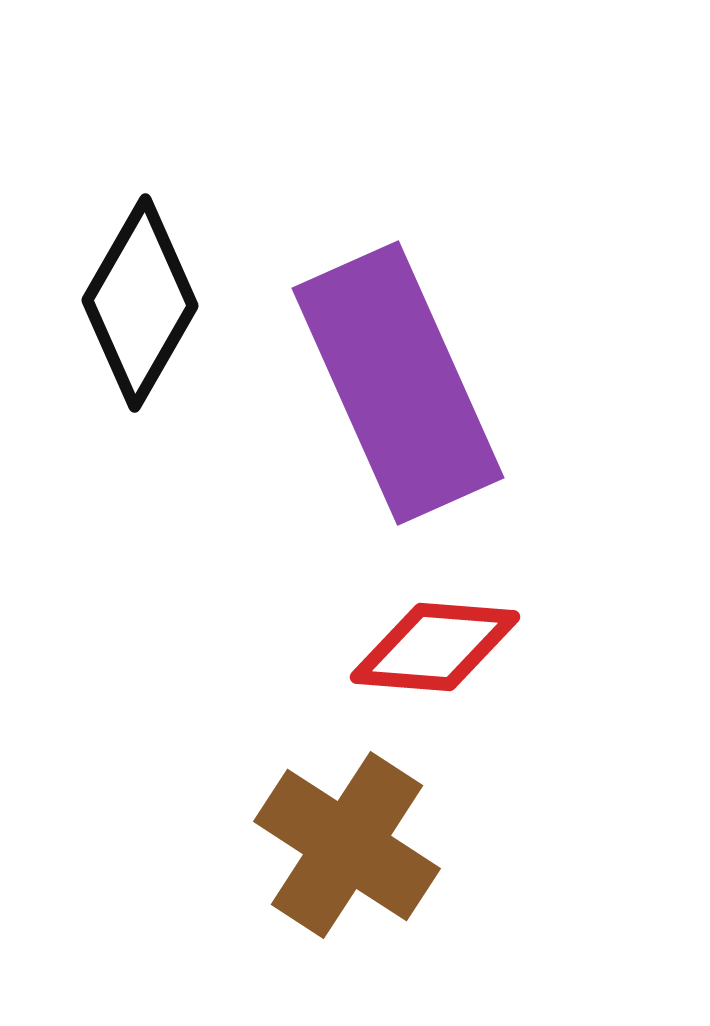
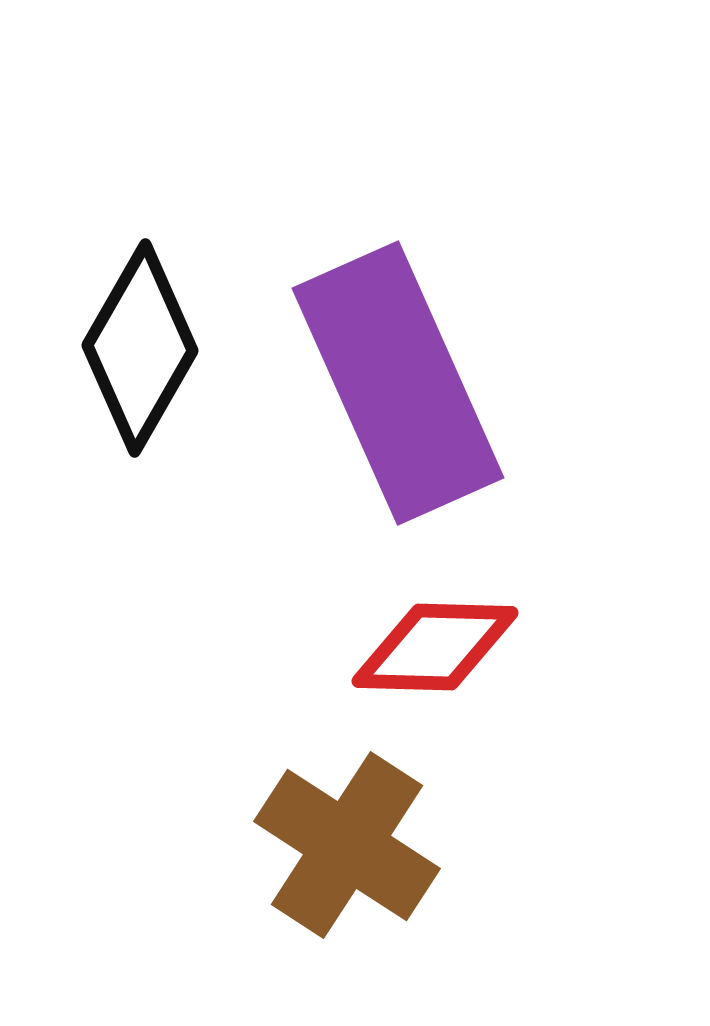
black diamond: moved 45 px down
red diamond: rotated 3 degrees counterclockwise
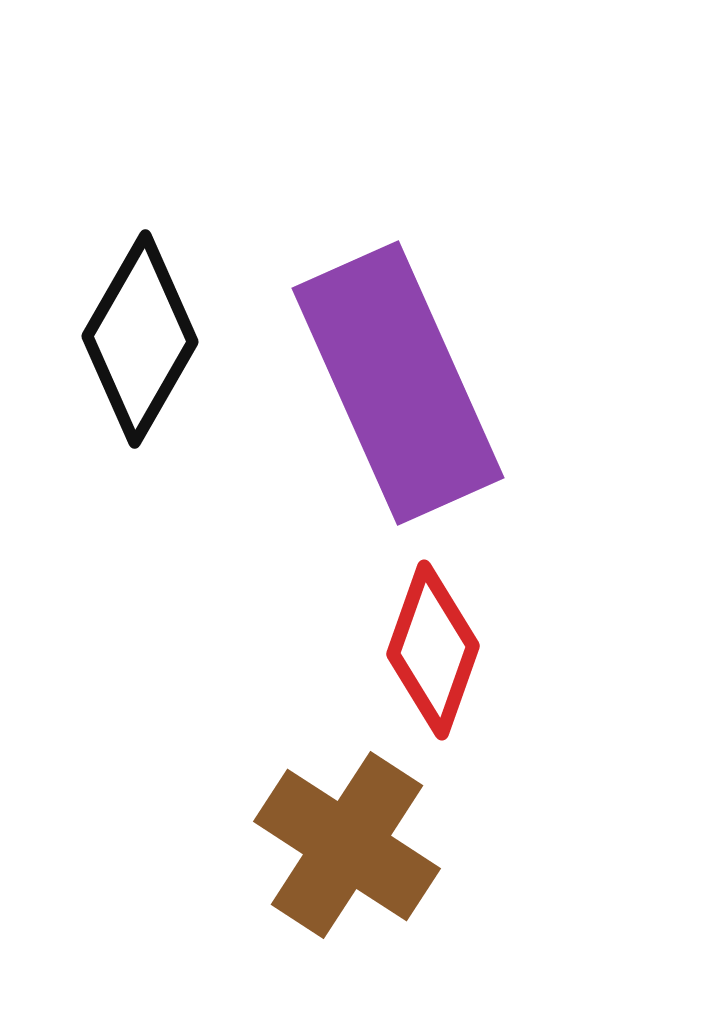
black diamond: moved 9 px up
red diamond: moved 2 px left, 3 px down; rotated 72 degrees counterclockwise
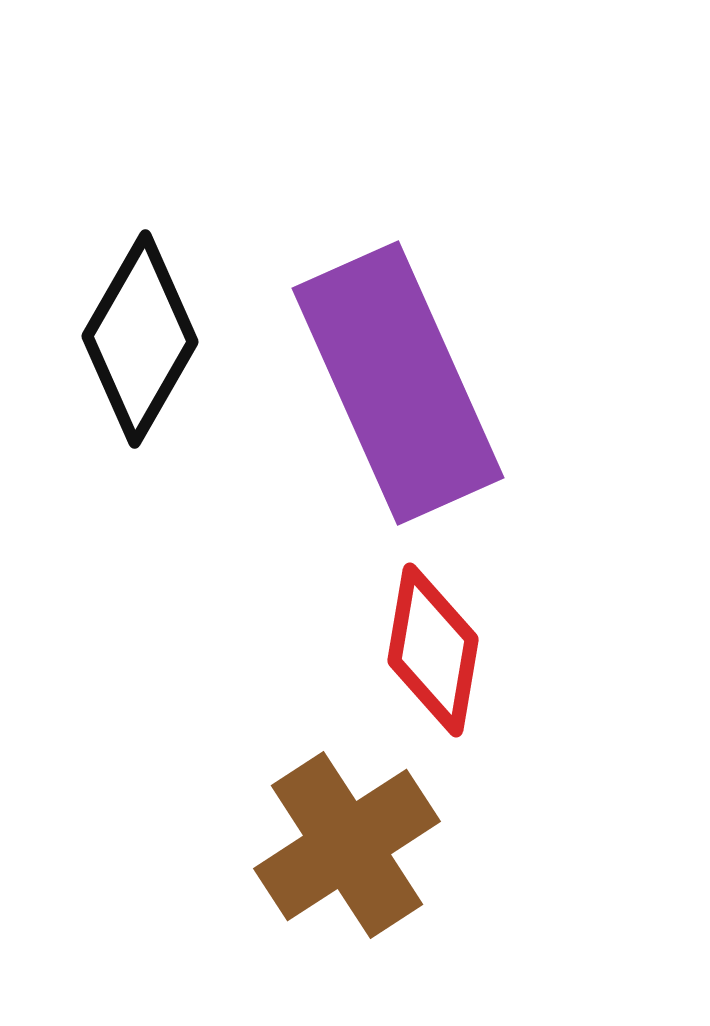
red diamond: rotated 10 degrees counterclockwise
brown cross: rotated 24 degrees clockwise
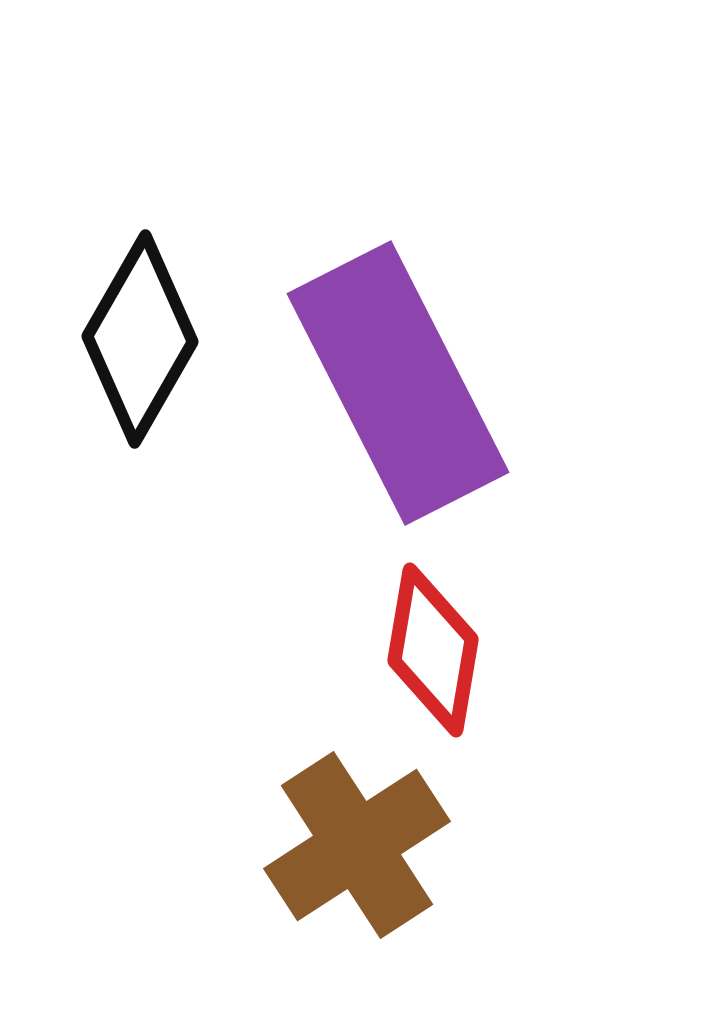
purple rectangle: rotated 3 degrees counterclockwise
brown cross: moved 10 px right
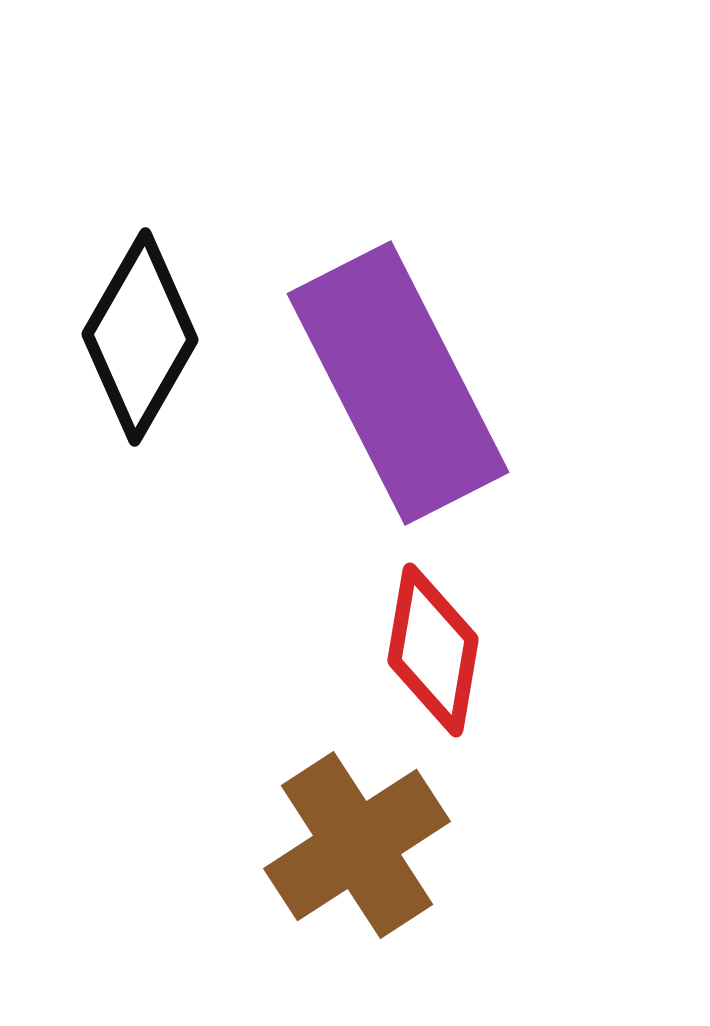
black diamond: moved 2 px up
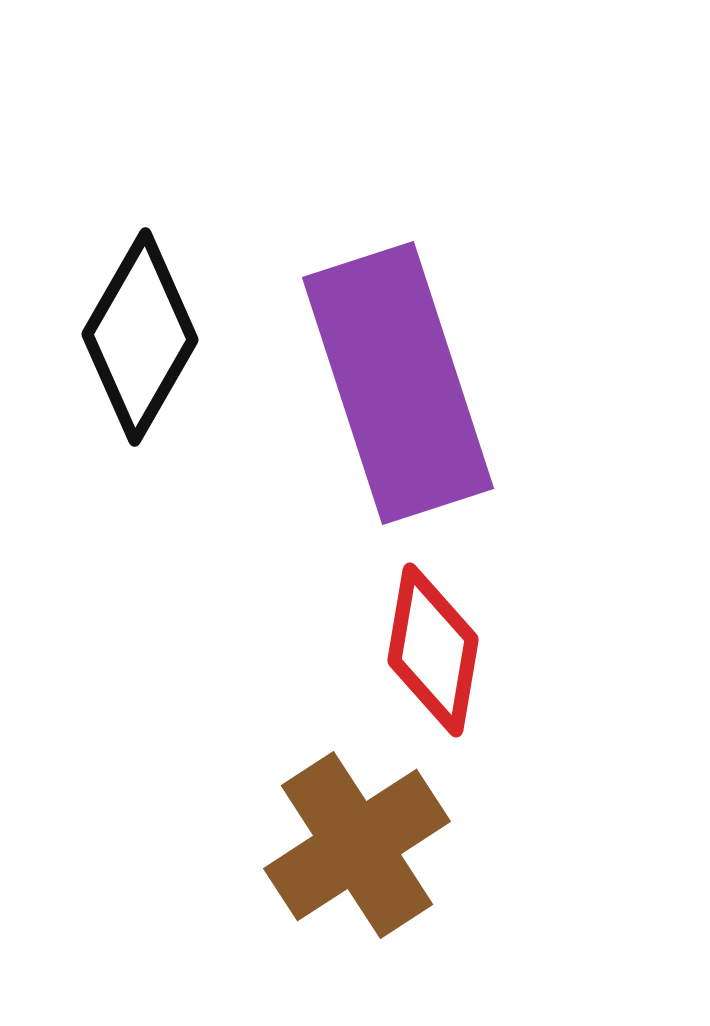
purple rectangle: rotated 9 degrees clockwise
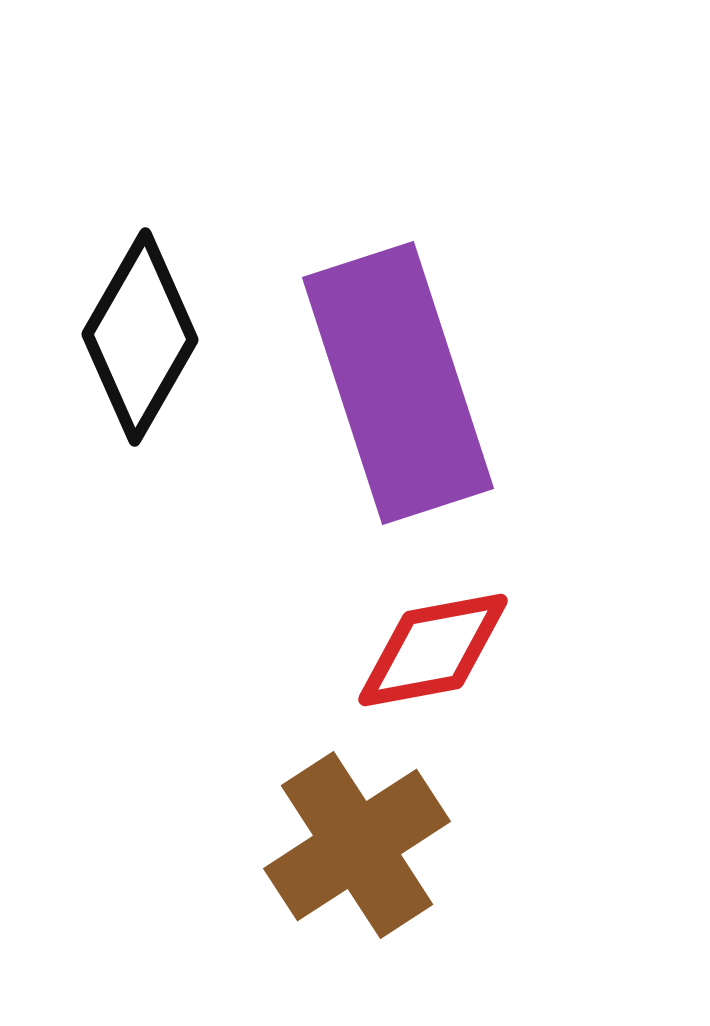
red diamond: rotated 70 degrees clockwise
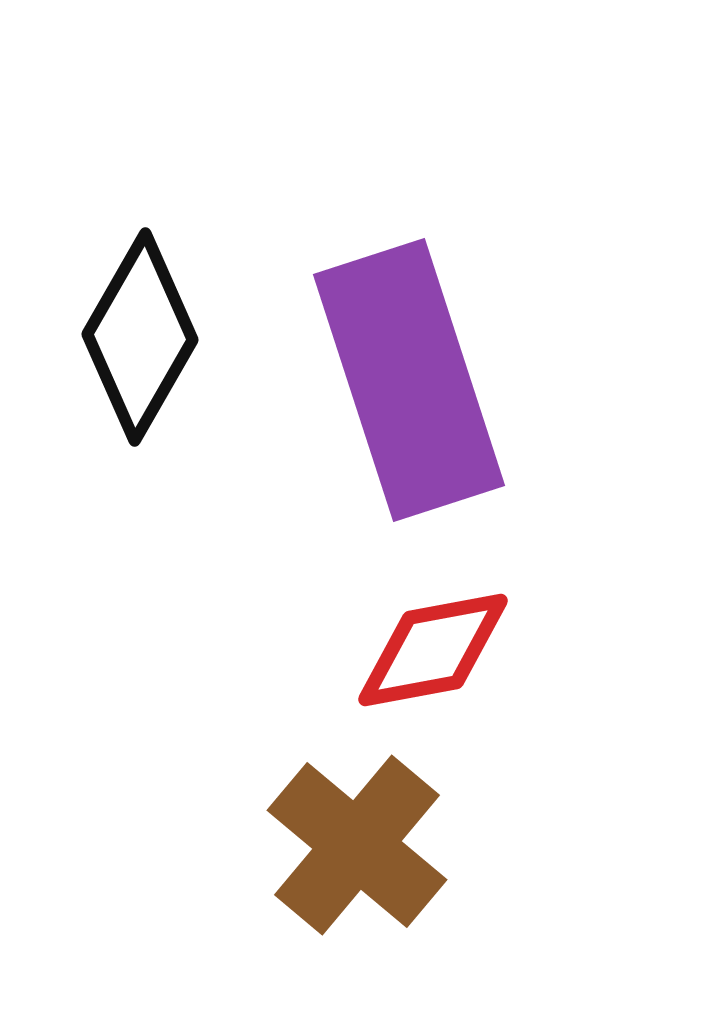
purple rectangle: moved 11 px right, 3 px up
brown cross: rotated 17 degrees counterclockwise
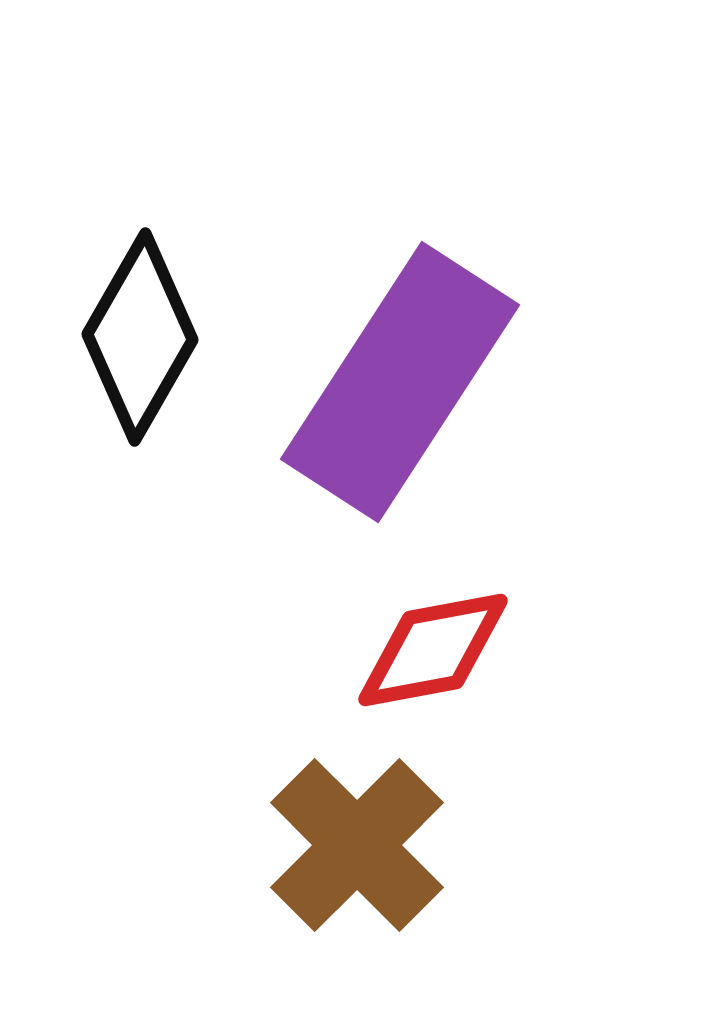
purple rectangle: moved 9 px left, 2 px down; rotated 51 degrees clockwise
brown cross: rotated 5 degrees clockwise
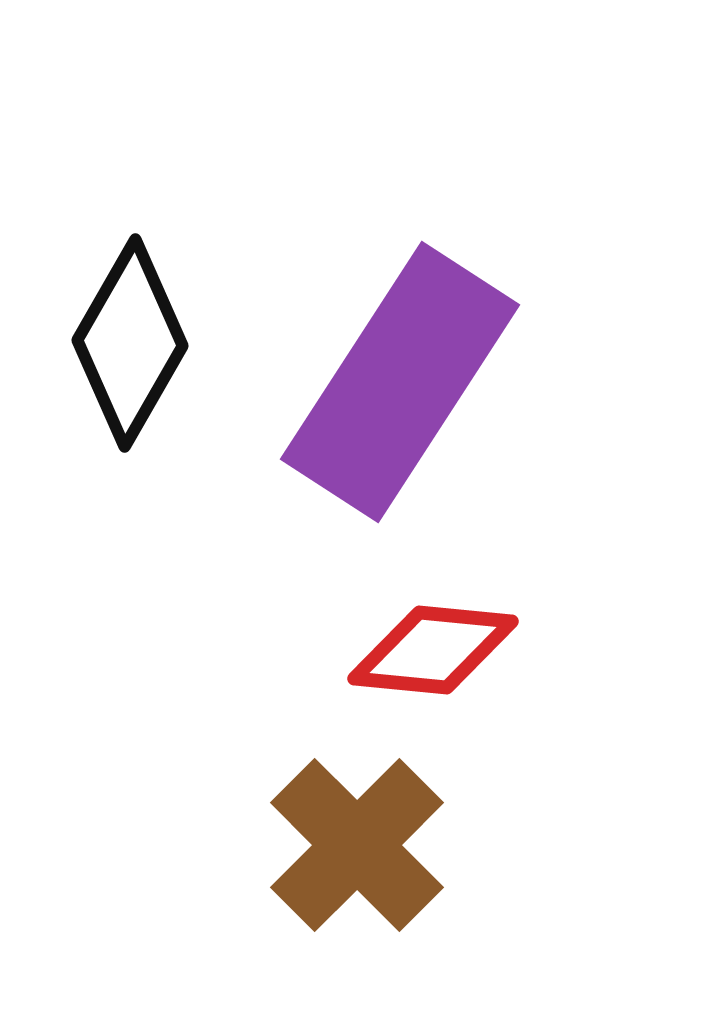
black diamond: moved 10 px left, 6 px down
red diamond: rotated 16 degrees clockwise
